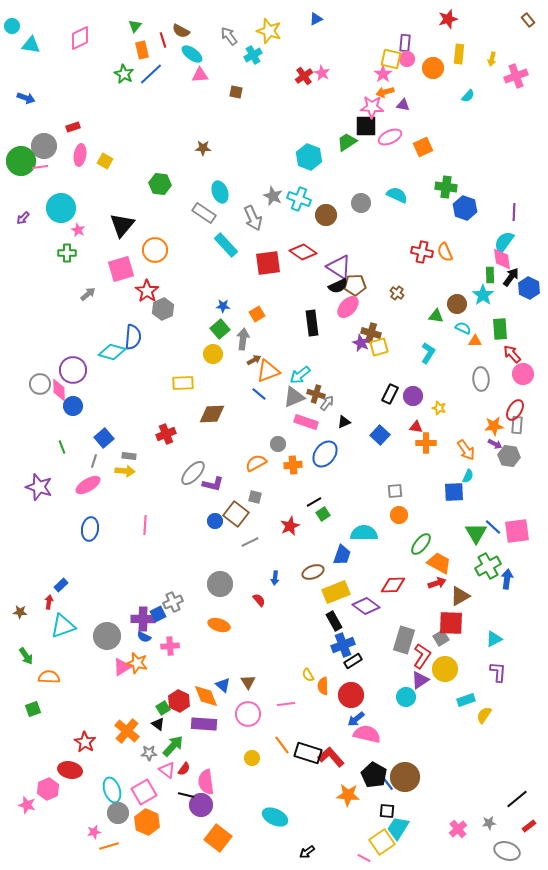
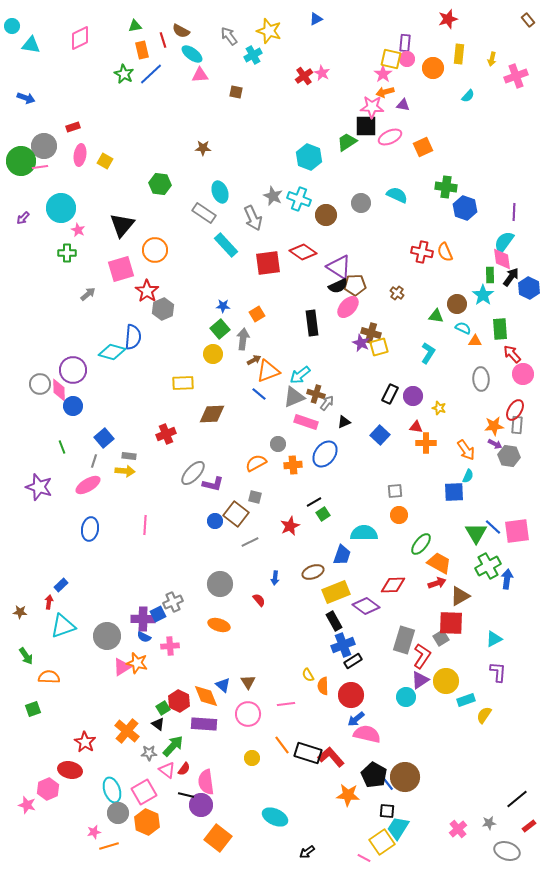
green triangle at (135, 26): rotated 40 degrees clockwise
yellow circle at (445, 669): moved 1 px right, 12 px down
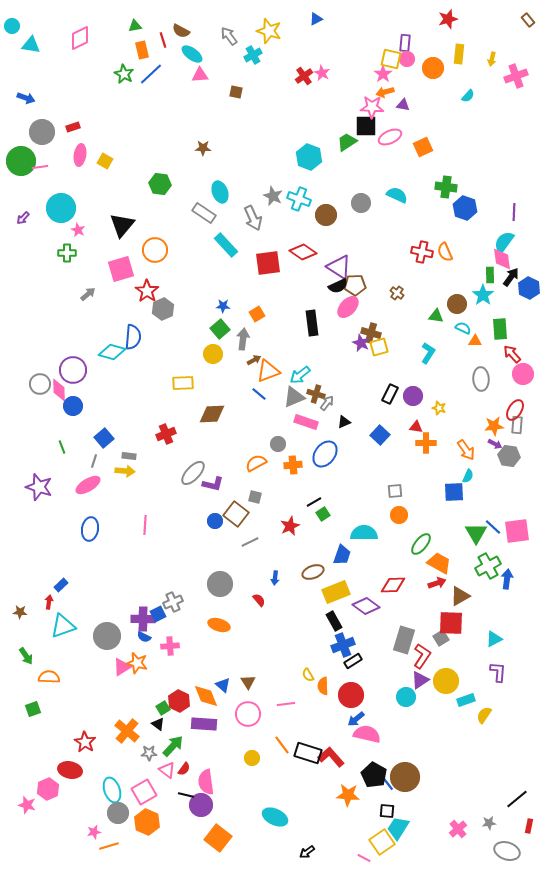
gray circle at (44, 146): moved 2 px left, 14 px up
red rectangle at (529, 826): rotated 40 degrees counterclockwise
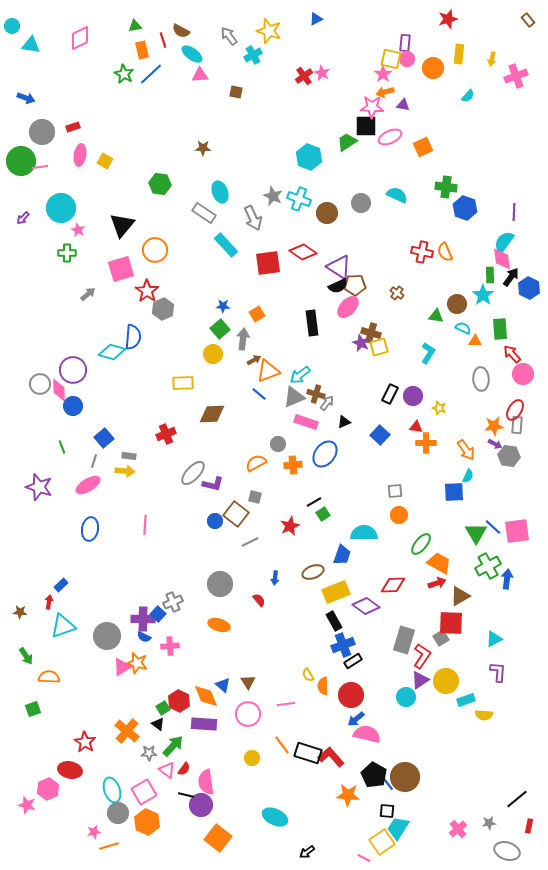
brown circle at (326, 215): moved 1 px right, 2 px up
blue square at (158, 614): rotated 21 degrees counterclockwise
yellow semicircle at (484, 715): rotated 120 degrees counterclockwise
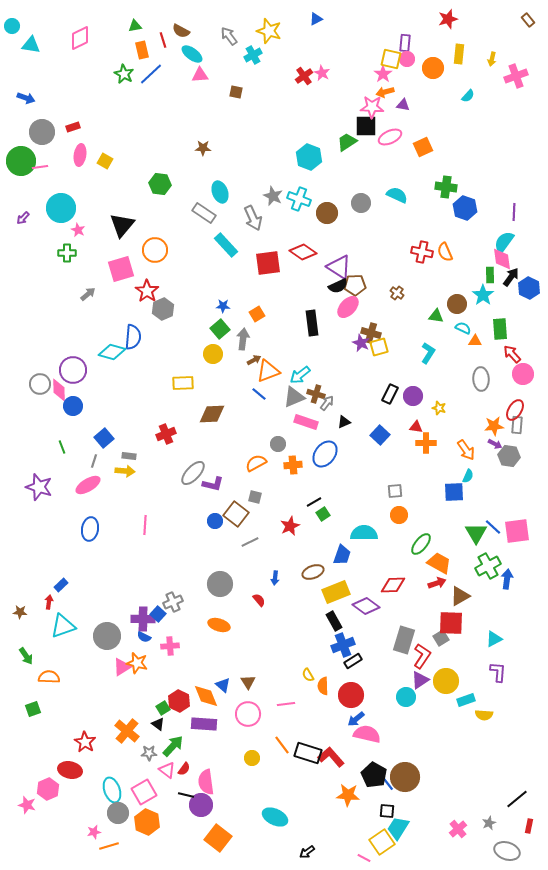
gray star at (489, 823): rotated 16 degrees counterclockwise
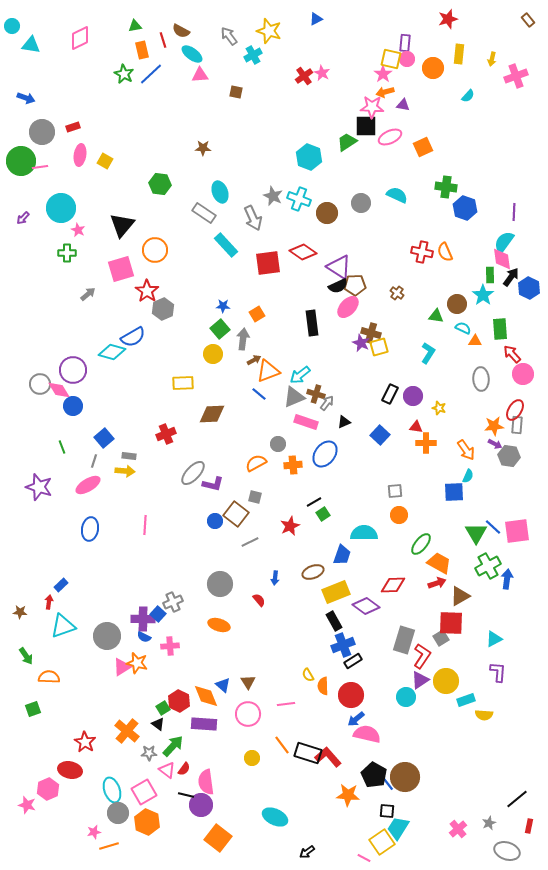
blue semicircle at (133, 337): rotated 55 degrees clockwise
pink diamond at (59, 390): rotated 30 degrees counterclockwise
red L-shape at (331, 757): moved 3 px left
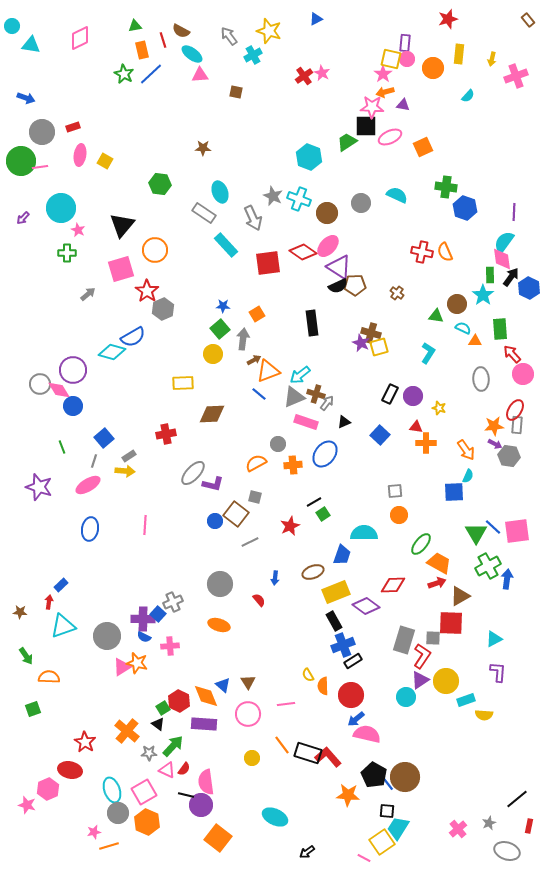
pink ellipse at (348, 307): moved 20 px left, 61 px up
red cross at (166, 434): rotated 12 degrees clockwise
gray rectangle at (129, 456): rotated 40 degrees counterclockwise
gray square at (441, 638): moved 8 px left; rotated 35 degrees clockwise
pink triangle at (167, 770): rotated 12 degrees counterclockwise
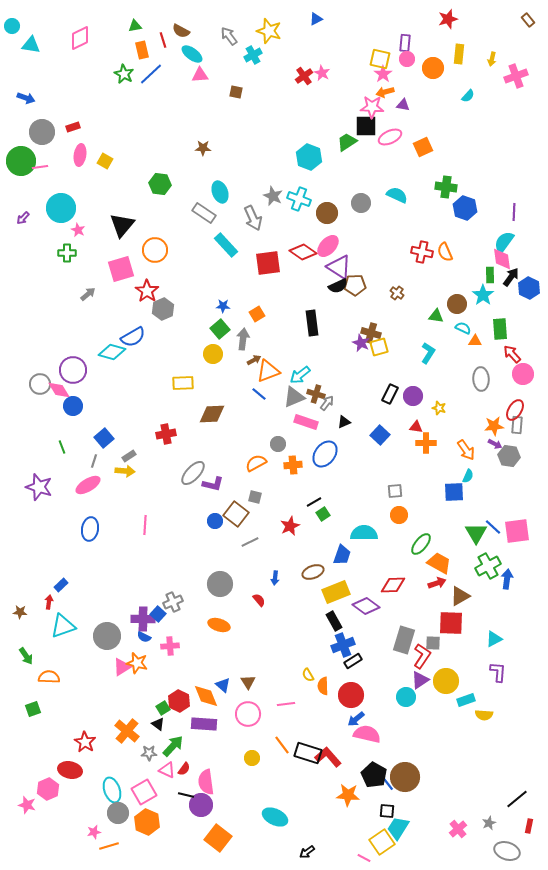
yellow square at (391, 59): moved 11 px left
gray square at (433, 638): moved 5 px down
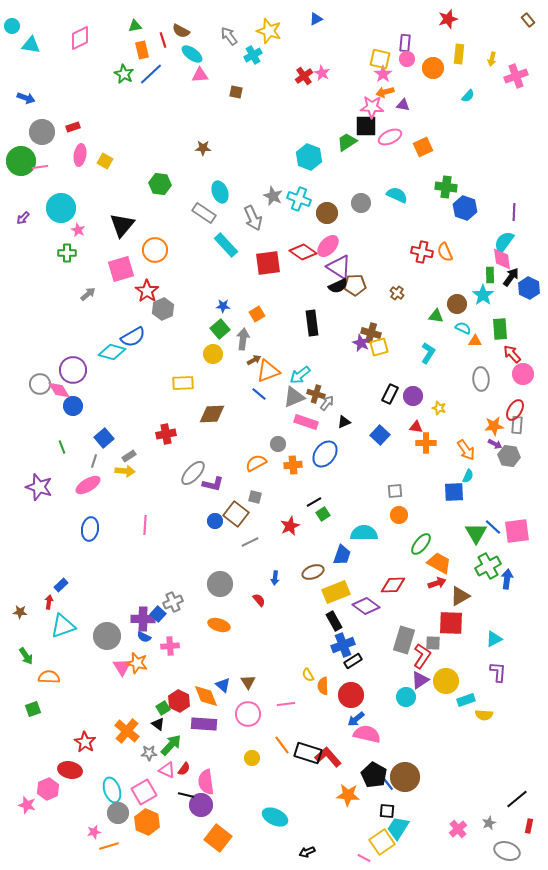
pink triangle at (122, 667): rotated 30 degrees counterclockwise
green arrow at (173, 746): moved 2 px left, 1 px up
black arrow at (307, 852): rotated 14 degrees clockwise
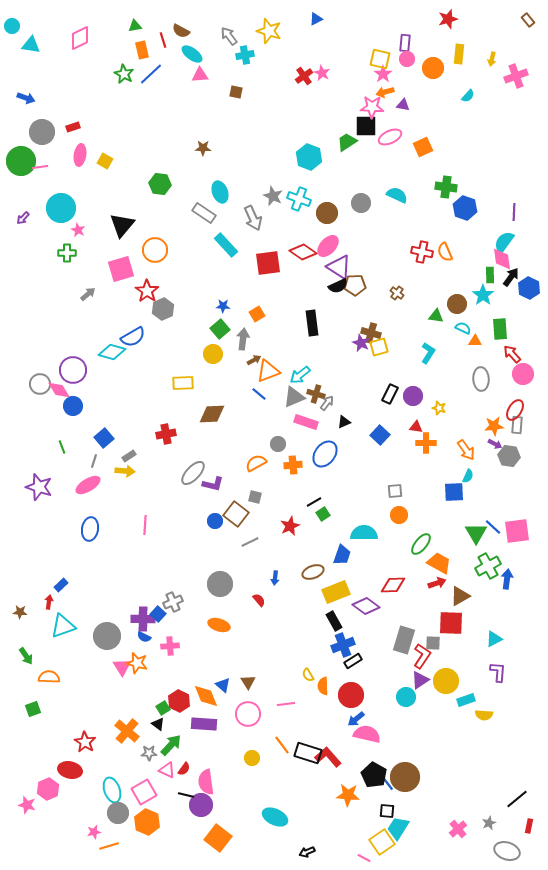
cyan cross at (253, 55): moved 8 px left; rotated 18 degrees clockwise
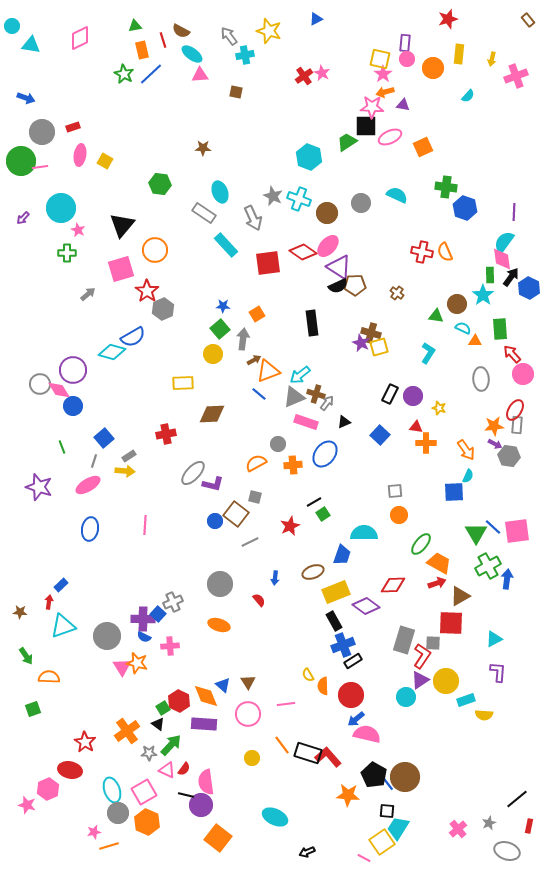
orange cross at (127, 731): rotated 15 degrees clockwise
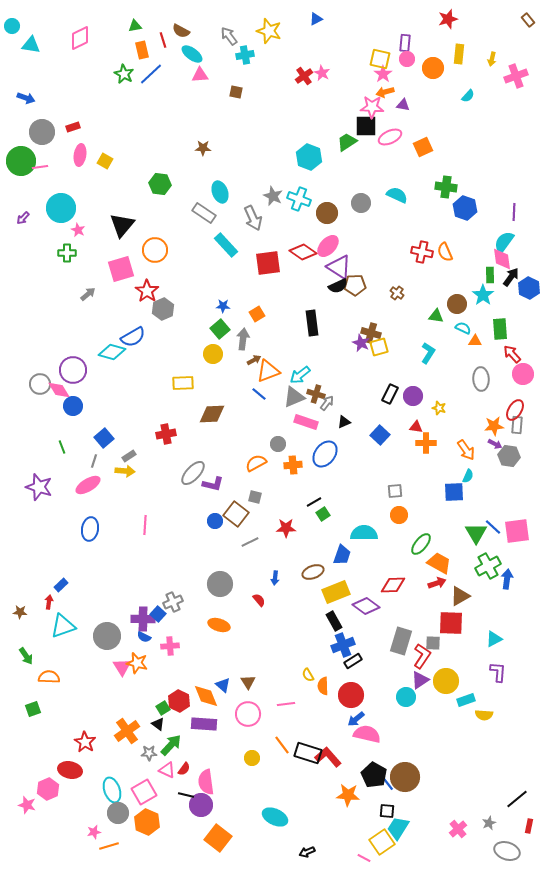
red star at (290, 526): moved 4 px left, 2 px down; rotated 24 degrees clockwise
gray rectangle at (404, 640): moved 3 px left, 1 px down
